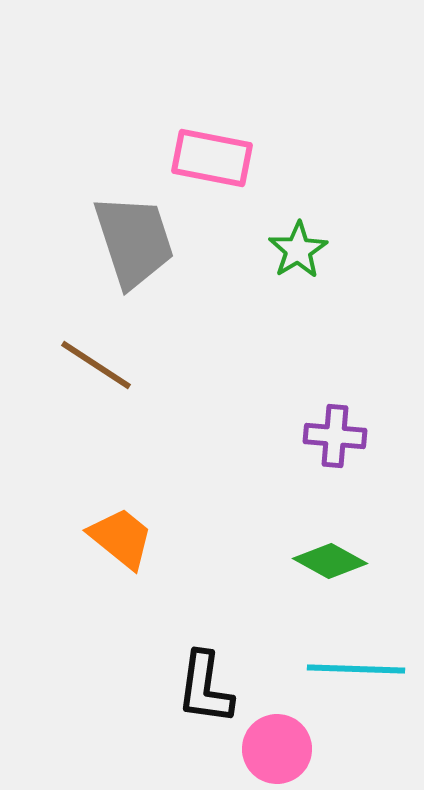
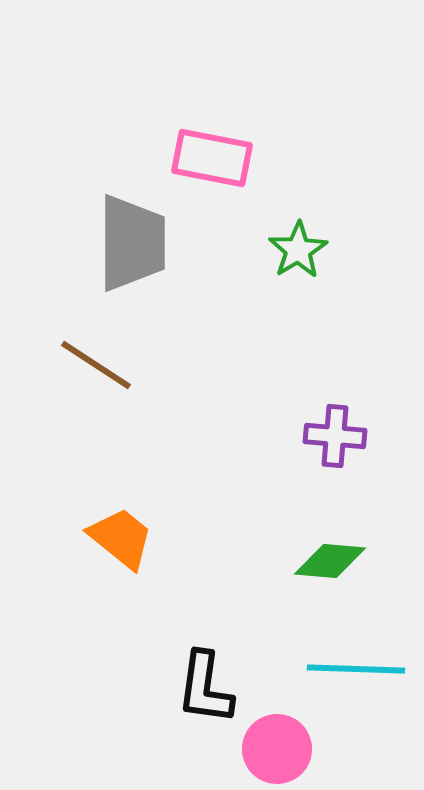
gray trapezoid: moved 2 px left, 2 px down; rotated 18 degrees clockwise
green diamond: rotated 24 degrees counterclockwise
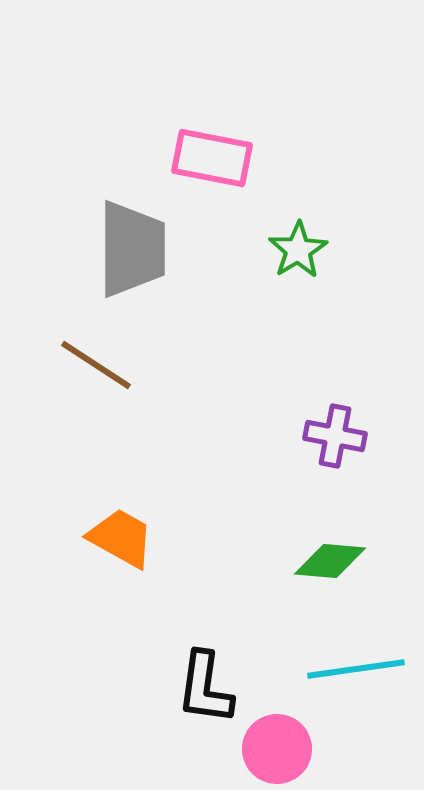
gray trapezoid: moved 6 px down
purple cross: rotated 6 degrees clockwise
orange trapezoid: rotated 10 degrees counterclockwise
cyan line: rotated 10 degrees counterclockwise
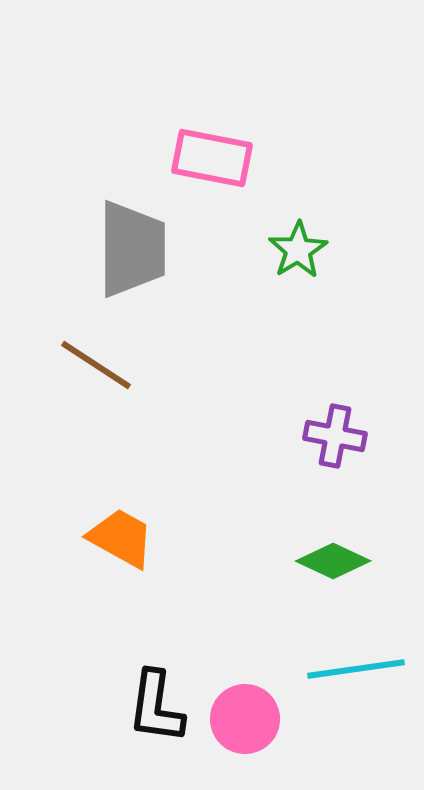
green diamond: moved 3 px right; rotated 20 degrees clockwise
black L-shape: moved 49 px left, 19 px down
pink circle: moved 32 px left, 30 px up
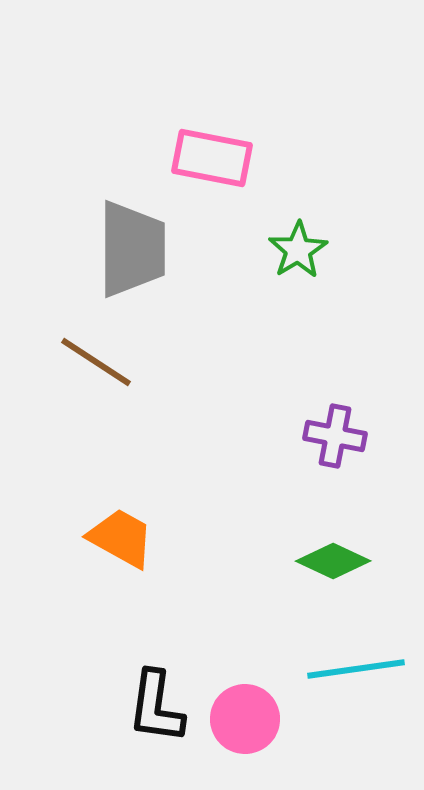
brown line: moved 3 px up
